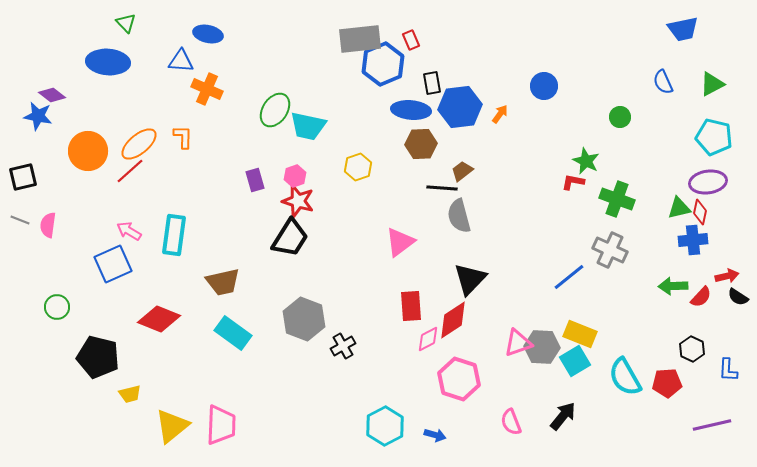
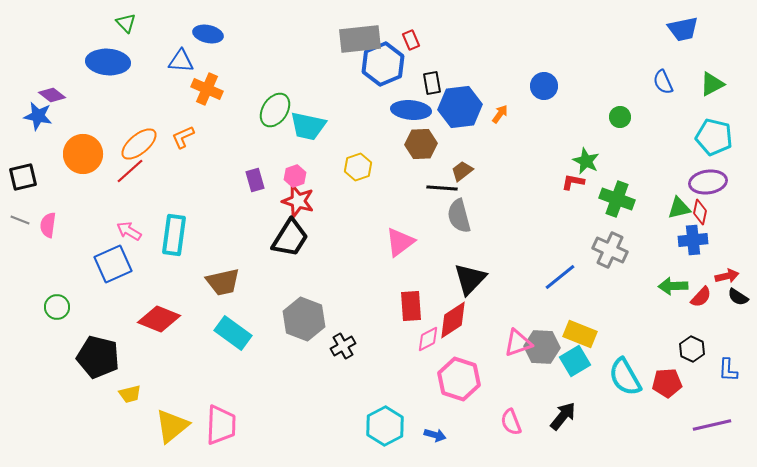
orange L-shape at (183, 137): rotated 115 degrees counterclockwise
orange circle at (88, 151): moved 5 px left, 3 px down
blue line at (569, 277): moved 9 px left
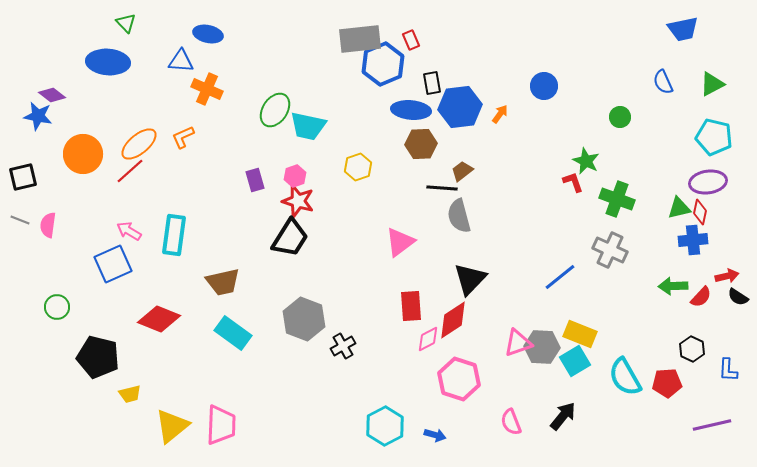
red L-shape at (573, 182): rotated 60 degrees clockwise
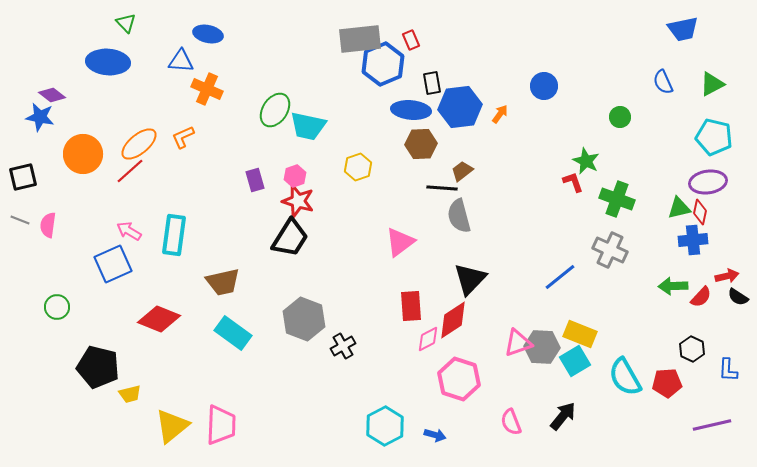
blue star at (38, 116): moved 2 px right, 1 px down
black pentagon at (98, 357): moved 10 px down
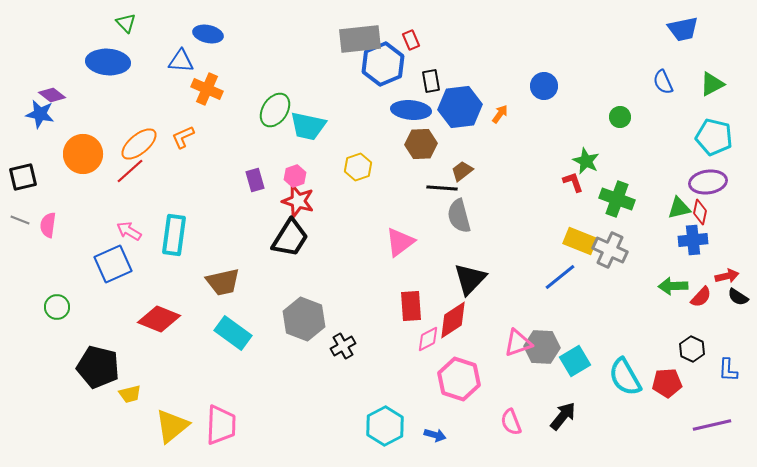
black rectangle at (432, 83): moved 1 px left, 2 px up
blue star at (40, 117): moved 3 px up
yellow rectangle at (580, 334): moved 93 px up
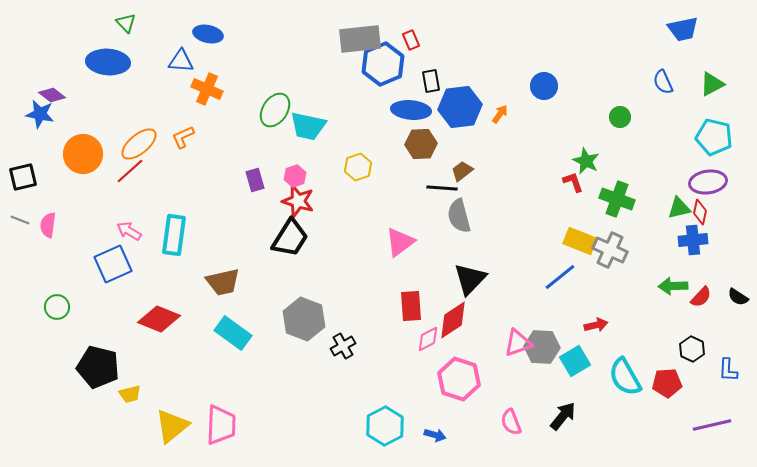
red arrow at (727, 276): moved 131 px left, 49 px down
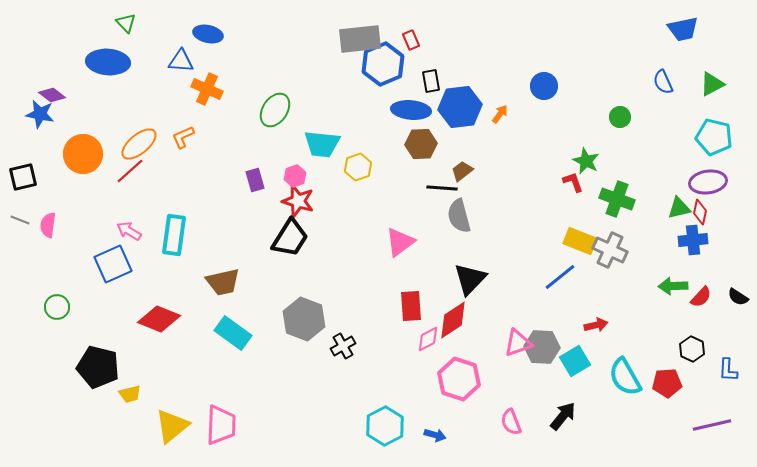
cyan trapezoid at (308, 126): moved 14 px right, 18 px down; rotated 6 degrees counterclockwise
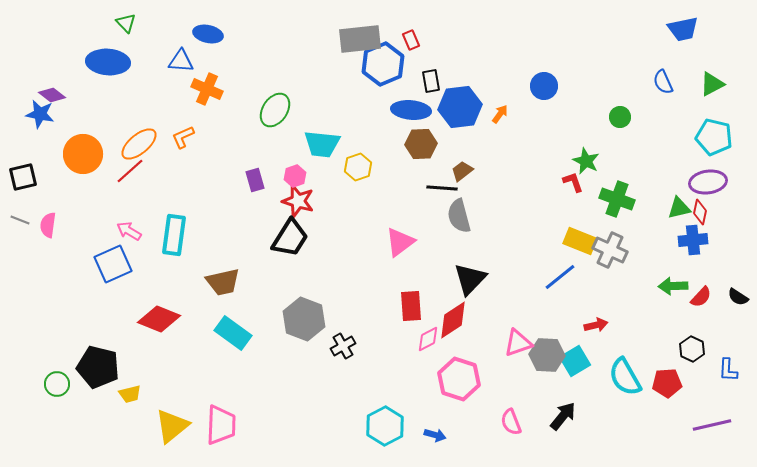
green circle at (57, 307): moved 77 px down
gray hexagon at (542, 347): moved 5 px right, 8 px down
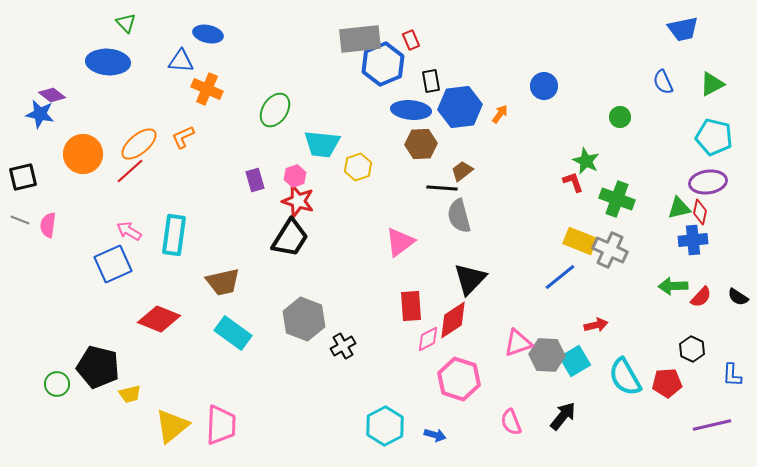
blue L-shape at (728, 370): moved 4 px right, 5 px down
